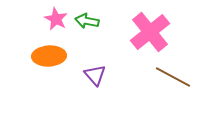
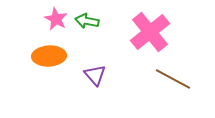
brown line: moved 2 px down
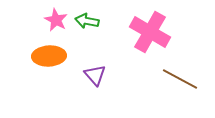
pink star: moved 1 px down
pink cross: rotated 21 degrees counterclockwise
brown line: moved 7 px right
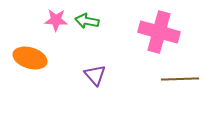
pink star: rotated 25 degrees counterclockwise
pink cross: moved 9 px right; rotated 15 degrees counterclockwise
orange ellipse: moved 19 px left, 2 px down; rotated 20 degrees clockwise
brown line: rotated 30 degrees counterclockwise
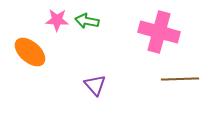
pink star: moved 1 px right
orange ellipse: moved 6 px up; rotated 24 degrees clockwise
purple triangle: moved 10 px down
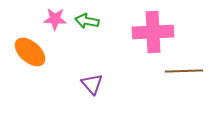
pink star: moved 2 px left, 1 px up
pink cross: moved 6 px left; rotated 18 degrees counterclockwise
brown line: moved 4 px right, 8 px up
purple triangle: moved 3 px left, 1 px up
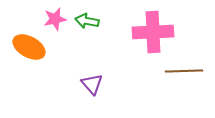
pink star: rotated 15 degrees counterclockwise
orange ellipse: moved 1 px left, 5 px up; rotated 12 degrees counterclockwise
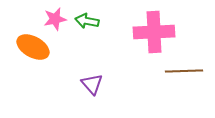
pink cross: moved 1 px right
orange ellipse: moved 4 px right
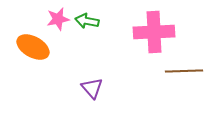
pink star: moved 3 px right
purple triangle: moved 4 px down
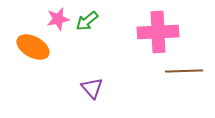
green arrow: rotated 50 degrees counterclockwise
pink cross: moved 4 px right
